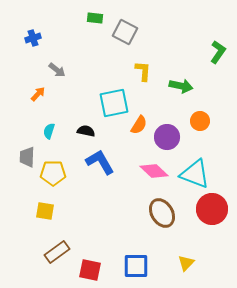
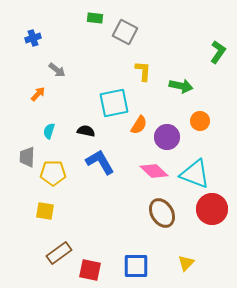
brown rectangle: moved 2 px right, 1 px down
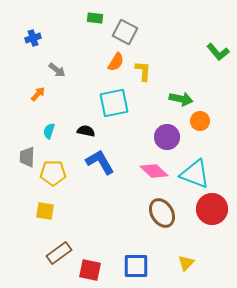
green L-shape: rotated 105 degrees clockwise
green arrow: moved 13 px down
orange semicircle: moved 23 px left, 63 px up
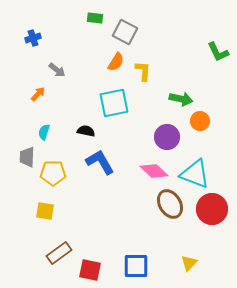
green L-shape: rotated 15 degrees clockwise
cyan semicircle: moved 5 px left, 1 px down
brown ellipse: moved 8 px right, 9 px up
yellow triangle: moved 3 px right
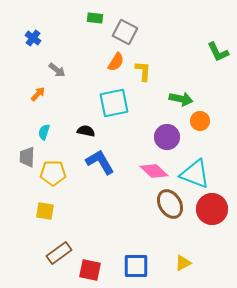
blue cross: rotated 35 degrees counterclockwise
yellow triangle: moved 6 px left; rotated 18 degrees clockwise
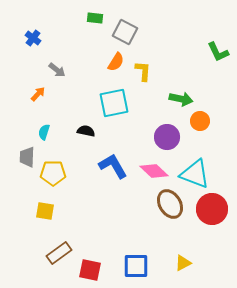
blue L-shape: moved 13 px right, 4 px down
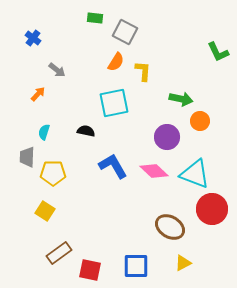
brown ellipse: moved 23 px down; rotated 28 degrees counterclockwise
yellow square: rotated 24 degrees clockwise
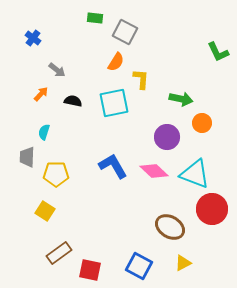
yellow L-shape: moved 2 px left, 8 px down
orange arrow: moved 3 px right
orange circle: moved 2 px right, 2 px down
black semicircle: moved 13 px left, 30 px up
yellow pentagon: moved 3 px right, 1 px down
blue square: moved 3 px right; rotated 28 degrees clockwise
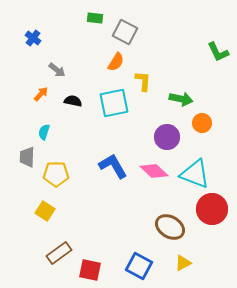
yellow L-shape: moved 2 px right, 2 px down
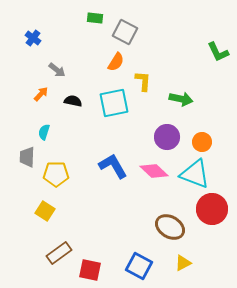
orange circle: moved 19 px down
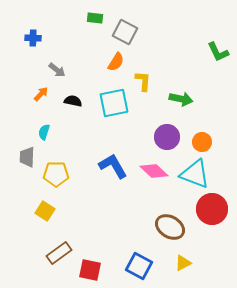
blue cross: rotated 35 degrees counterclockwise
